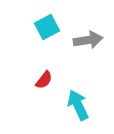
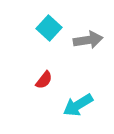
cyan square: moved 2 px right, 1 px down; rotated 20 degrees counterclockwise
cyan arrow: rotated 96 degrees counterclockwise
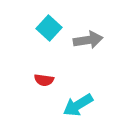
red semicircle: rotated 60 degrees clockwise
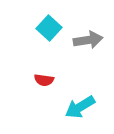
cyan arrow: moved 2 px right, 2 px down
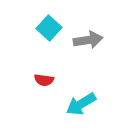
cyan arrow: moved 1 px right, 3 px up
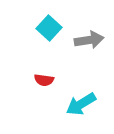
gray arrow: moved 1 px right
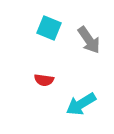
cyan square: rotated 20 degrees counterclockwise
gray arrow: rotated 64 degrees clockwise
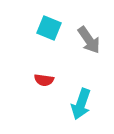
cyan arrow: rotated 40 degrees counterclockwise
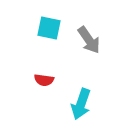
cyan square: rotated 10 degrees counterclockwise
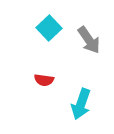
cyan square: rotated 35 degrees clockwise
